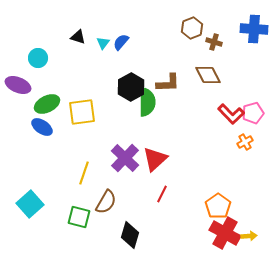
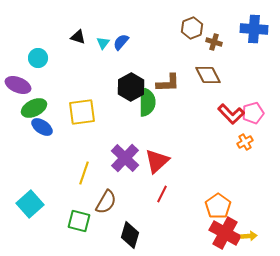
green ellipse: moved 13 px left, 4 px down
red triangle: moved 2 px right, 2 px down
green square: moved 4 px down
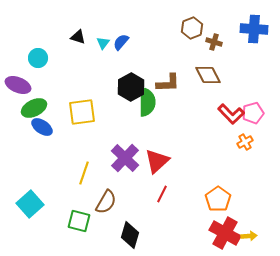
orange pentagon: moved 7 px up
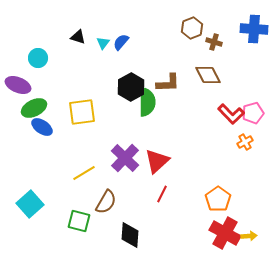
yellow line: rotated 40 degrees clockwise
black diamond: rotated 12 degrees counterclockwise
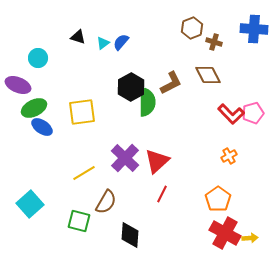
cyan triangle: rotated 16 degrees clockwise
brown L-shape: moved 3 px right; rotated 25 degrees counterclockwise
orange cross: moved 16 px left, 14 px down
yellow arrow: moved 1 px right, 2 px down
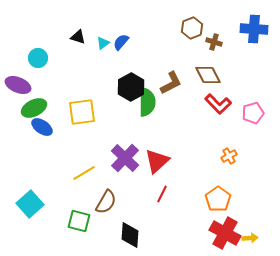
red L-shape: moved 13 px left, 10 px up
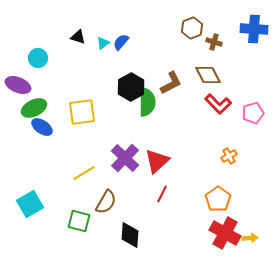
cyan square: rotated 12 degrees clockwise
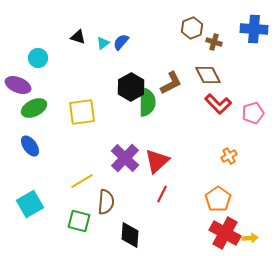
blue ellipse: moved 12 px left, 19 px down; rotated 20 degrees clockwise
yellow line: moved 2 px left, 8 px down
brown semicircle: rotated 25 degrees counterclockwise
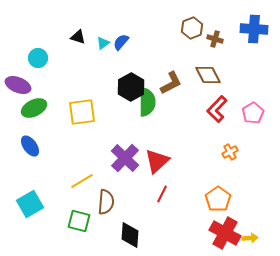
brown cross: moved 1 px right, 3 px up
red L-shape: moved 1 px left, 5 px down; rotated 88 degrees clockwise
pink pentagon: rotated 15 degrees counterclockwise
orange cross: moved 1 px right, 4 px up
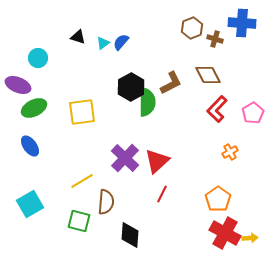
blue cross: moved 12 px left, 6 px up
